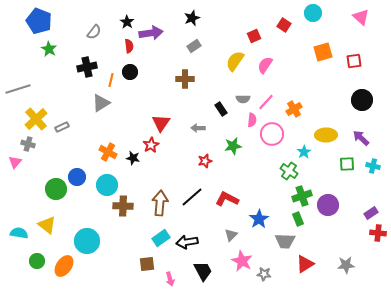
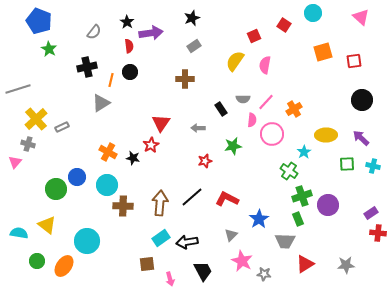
pink semicircle at (265, 65): rotated 24 degrees counterclockwise
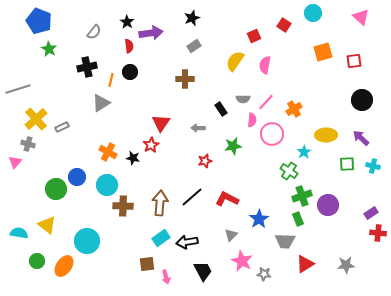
pink arrow at (170, 279): moved 4 px left, 2 px up
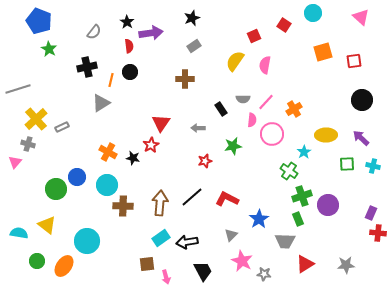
purple rectangle at (371, 213): rotated 32 degrees counterclockwise
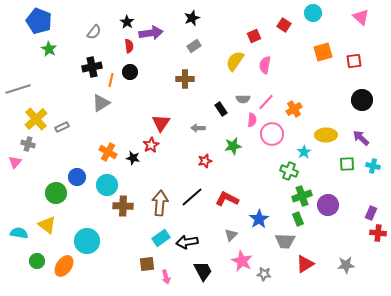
black cross at (87, 67): moved 5 px right
green cross at (289, 171): rotated 12 degrees counterclockwise
green circle at (56, 189): moved 4 px down
